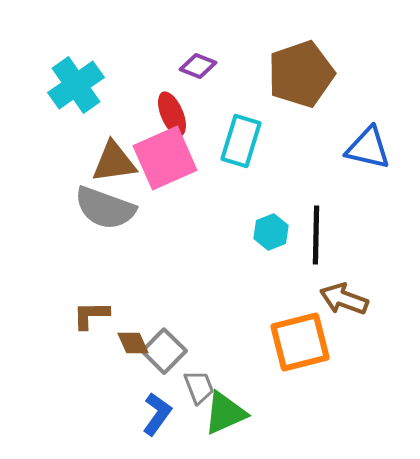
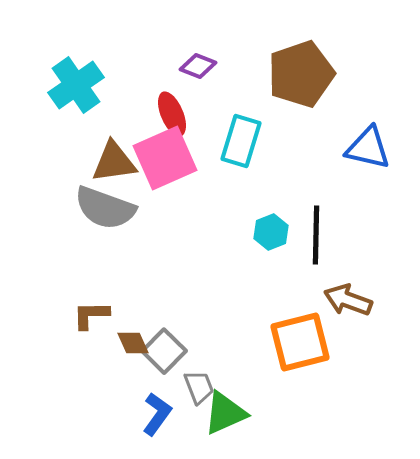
brown arrow: moved 4 px right, 1 px down
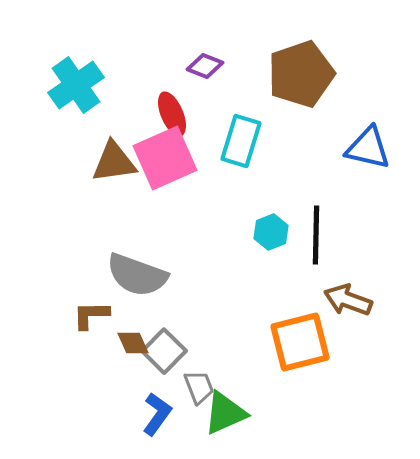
purple diamond: moved 7 px right
gray semicircle: moved 32 px right, 67 px down
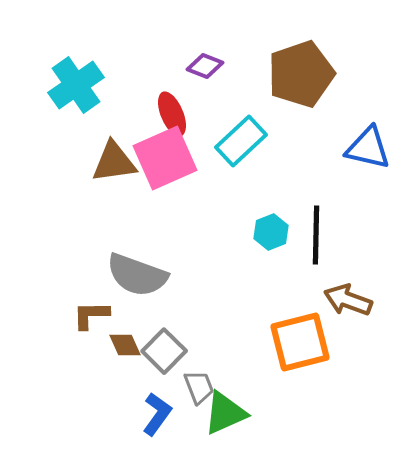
cyan rectangle: rotated 30 degrees clockwise
brown diamond: moved 8 px left, 2 px down
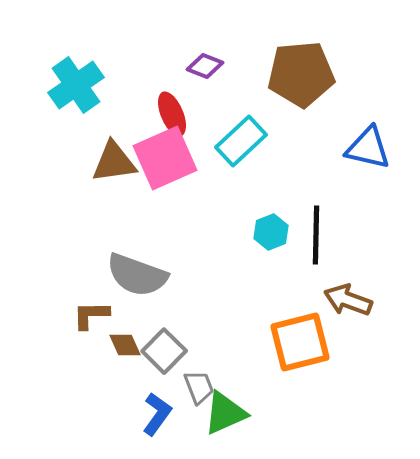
brown pentagon: rotated 14 degrees clockwise
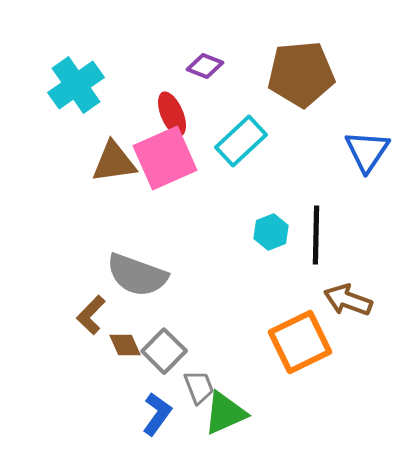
blue triangle: moved 1 px left, 3 px down; rotated 51 degrees clockwise
brown L-shape: rotated 45 degrees counterclockwise
orange square: rotated 12 degrees counterclockwise
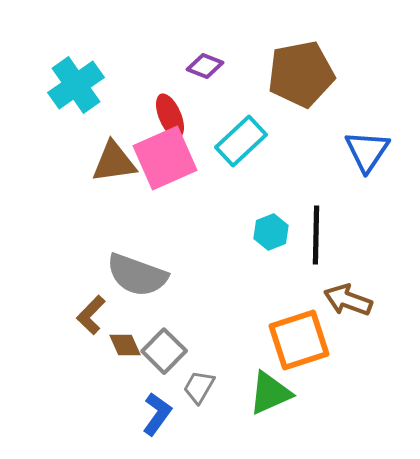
brown pentagon: rotated 6 degrees counterclockwise
red ellipse: moved 2 px left, 2 px down
orange square: moved 1 px left, 2 px up; rotated 8 degrees clockwise
gray trapezoid: rotated 129 degrees counterclockwise
green triangle: moved 45 px right, 20 px up
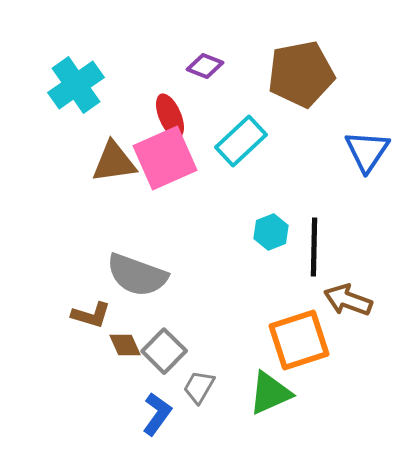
black line: moved 2 px left, 12 px down
brown L-shape: rotated 117 degrees counterclockwise
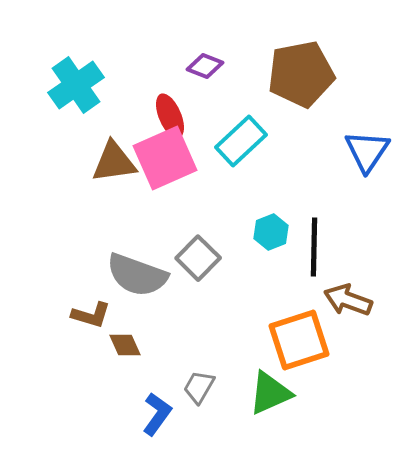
gray square: moved 34 px right, 93 px up
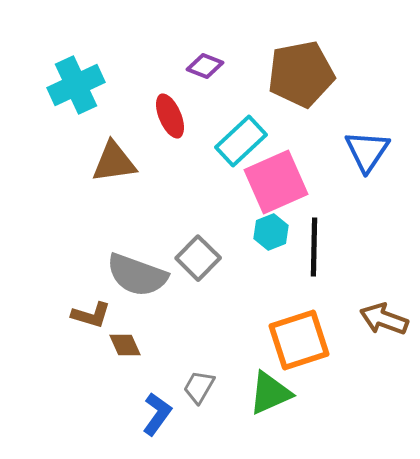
cyan cross: rotated 10 degrees clockwise
pink square: moved 111 px right, 24 px down
brown arrow: moved 36 px right, 19 px down
